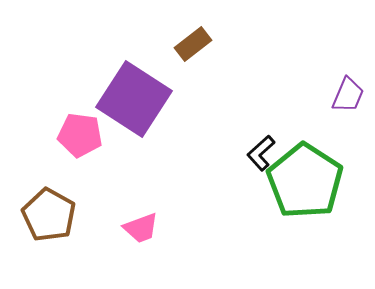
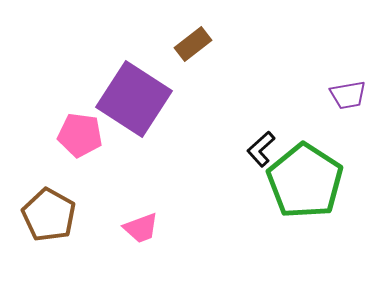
purple trapezoid: rotated 57 degrees clockwise
black L-shape: moved 4 px up
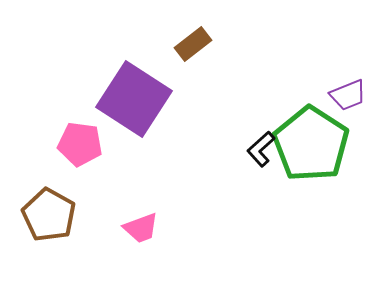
purple trapezoid: rotated 12 degrees counterclockwise
pink pentagon: moved 9 px down
green pentagon: moved 6 px right, 37 px up
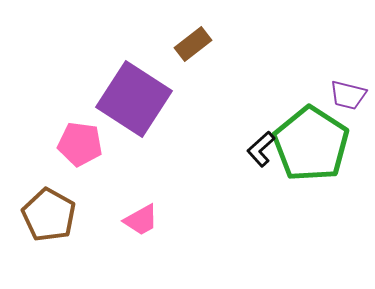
purple trapezoid: rotated 36 degrees clockwise
pink trapezoid: moved 8 px up; rotated 9 degrees counterclockwise
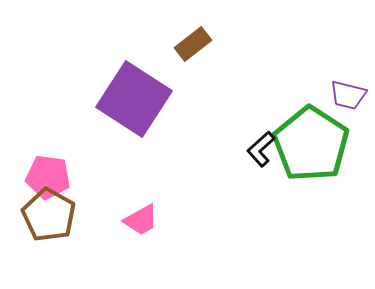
pink pentagon: moved 32 px left, 33 px down
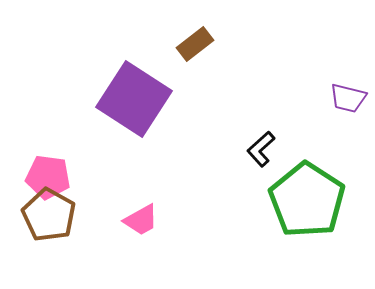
brown rectangle: moved 2 px right
purple trapezoid: moved 3 px down
green pentagon: moved 4 px left, 56 px down
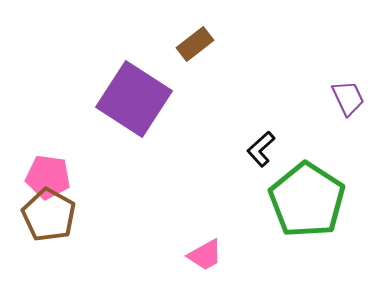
purple trapezoid: rotated 129 degrees counterclockwise
pink trapezoid: moved 64 px right, 35 px down
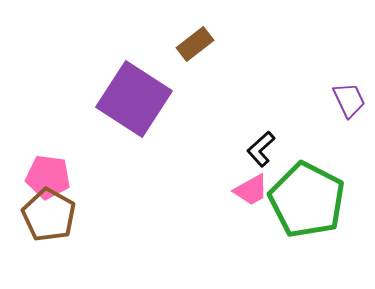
purple trapezoid: moved 1 px right, 2 px down
green pentagon: rotated 6 degrees counterclockwise
pink trapezoid: moved 46 px right, 65 px up
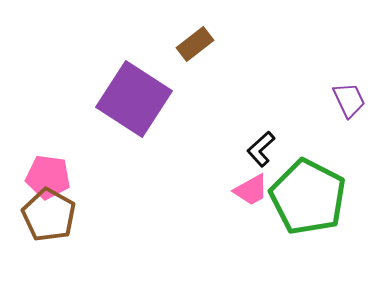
green pentagon: moved 1 px right, 3 px up
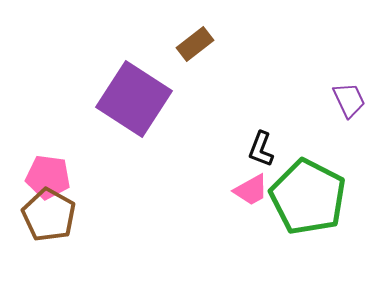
black L-shape: rotated 27 degrees counterclockwise
